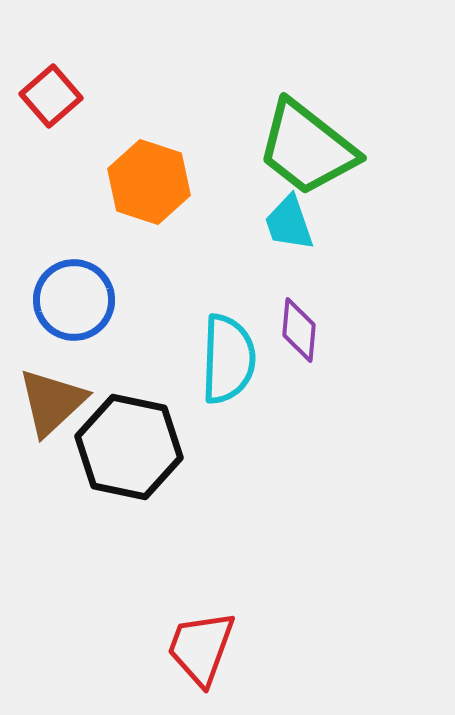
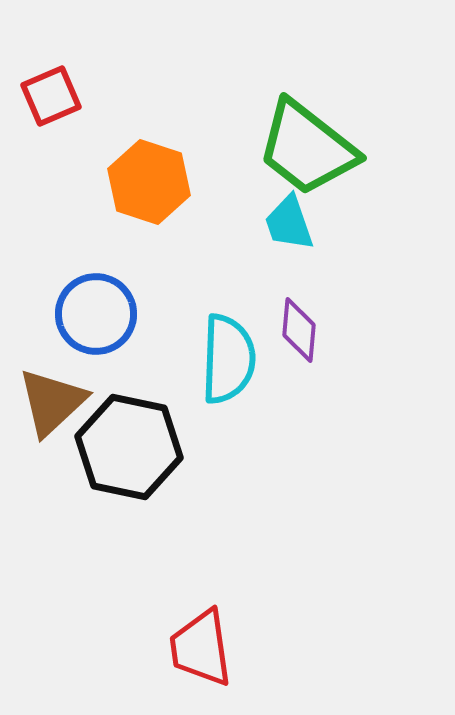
red square: rotated 18 degrees clockwise
blue circle: moved 22 px right, 14 px down
red trapezoid: rotated 28 degrees counterclockwise
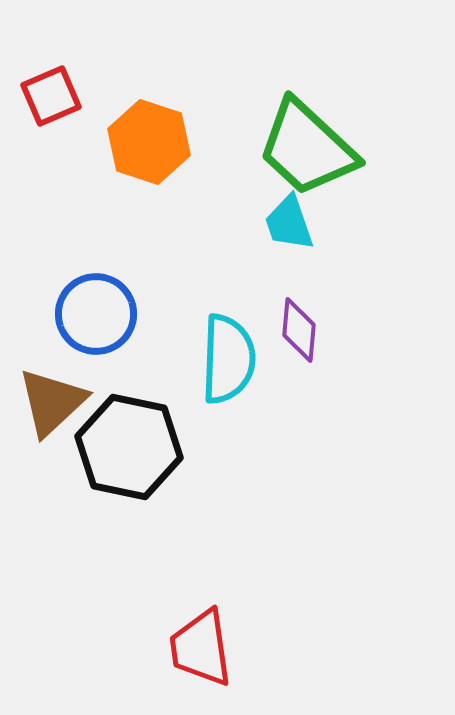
green trapezoid: rotated 5 degrees clockwise
orange hexagon: moved 40 px up
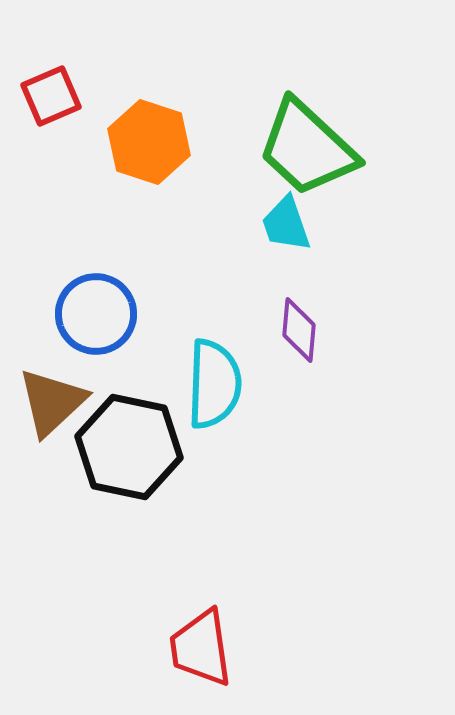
cyan trapezoid: moved 3 px left, 1 px down
cyan semicircle: moved 14 px left, 25 px down
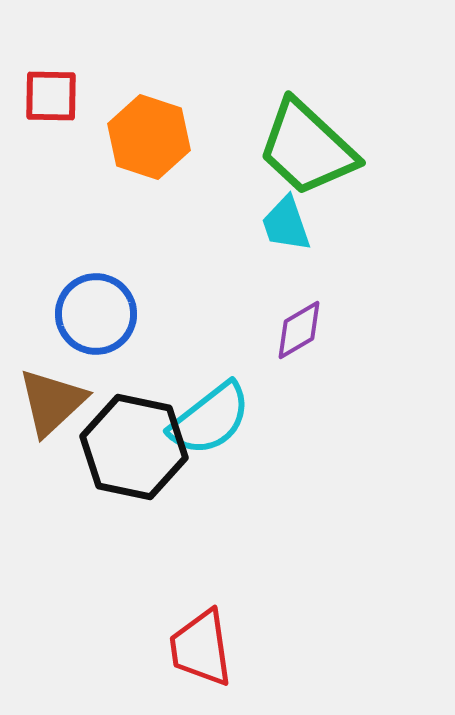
red square: rotated 24 degrees clockwise
orange hexagon: moved 5 px up
purple diamond: rotated 54 degrees clockwise
cyan semicircle: moved 4 px left, 35 px down; rotated 50 degrees clockwise
black hexagon: moved 5 px right
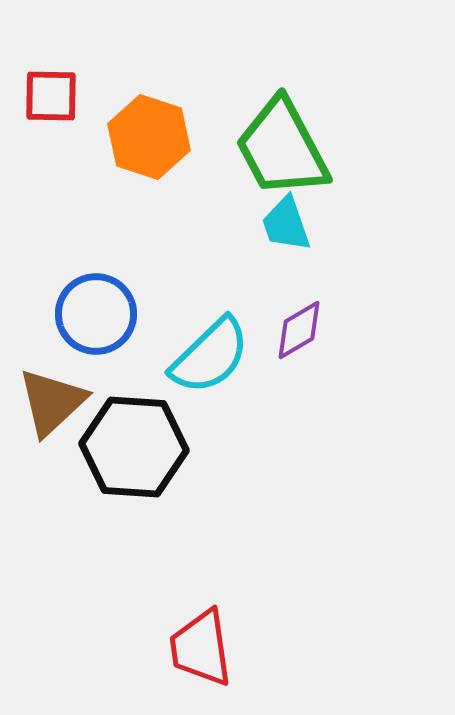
green trapezoid: moved 25 px left; rotated 19 degrees clockwise
cyan semicircle: moved 63 px up; rotated 6 degrees counterclockwise
black hexagon: rotated 8 degrees counterclockwise
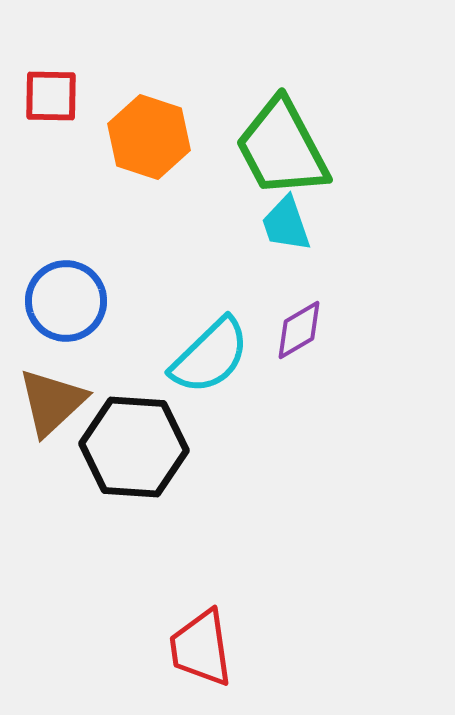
blue circle: moved 30 px left, 13 px up
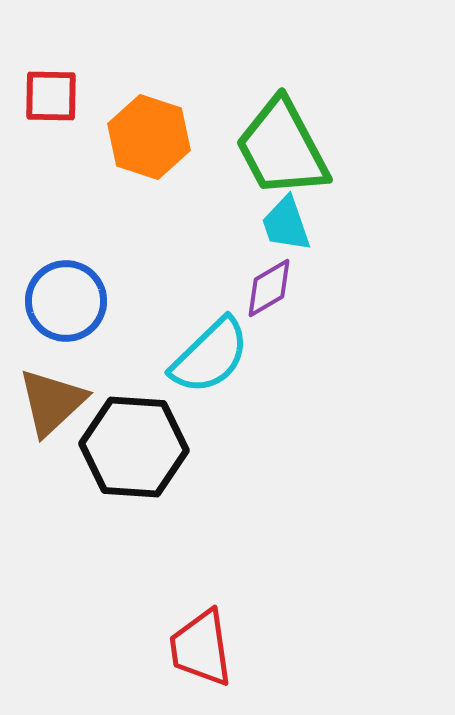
purple diamond: moved 30 px left, 42 px up
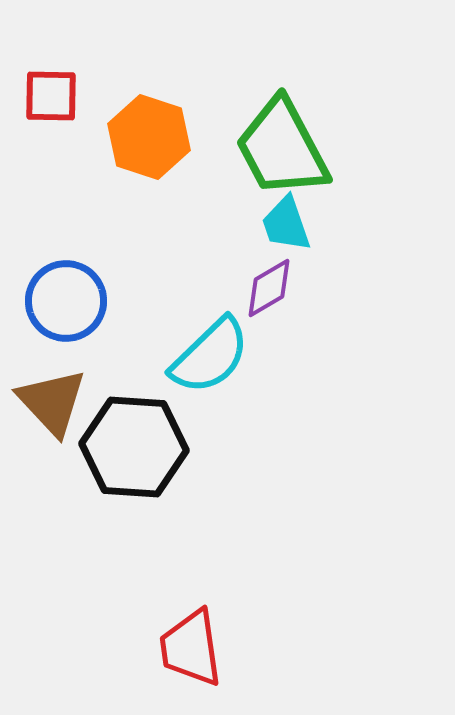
brown triangle: rotated 30 degrees counterclockwise
red trapezoid: moved 10 px left
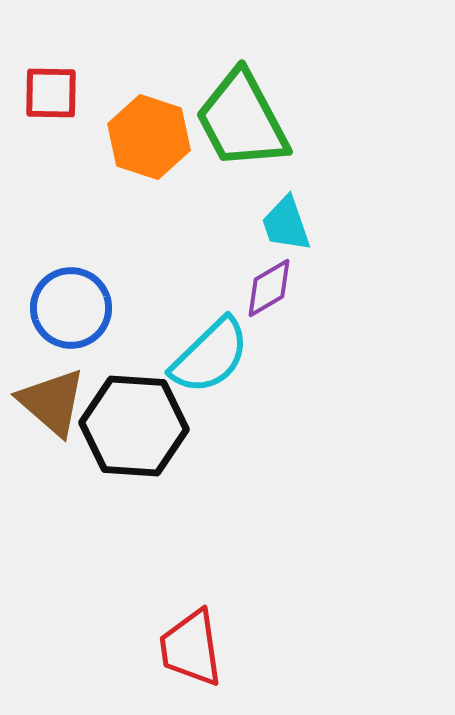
red square: moved 3 px up
green trapezoid: moved 40 px left, 28 px up
blue circle: moved 5 px right, 7 px down
brown triangle: rotated 6 degrees counterclockwise
black hexagon: moved 21 px up
